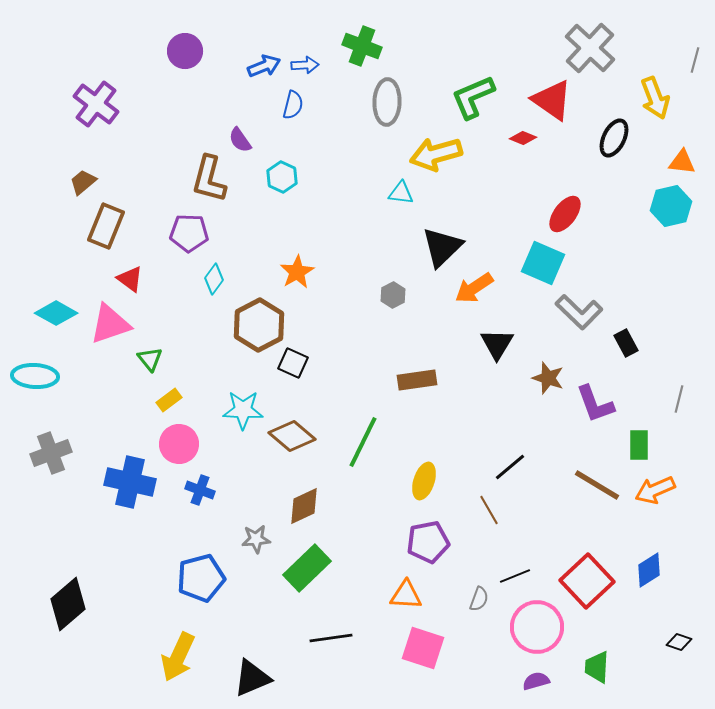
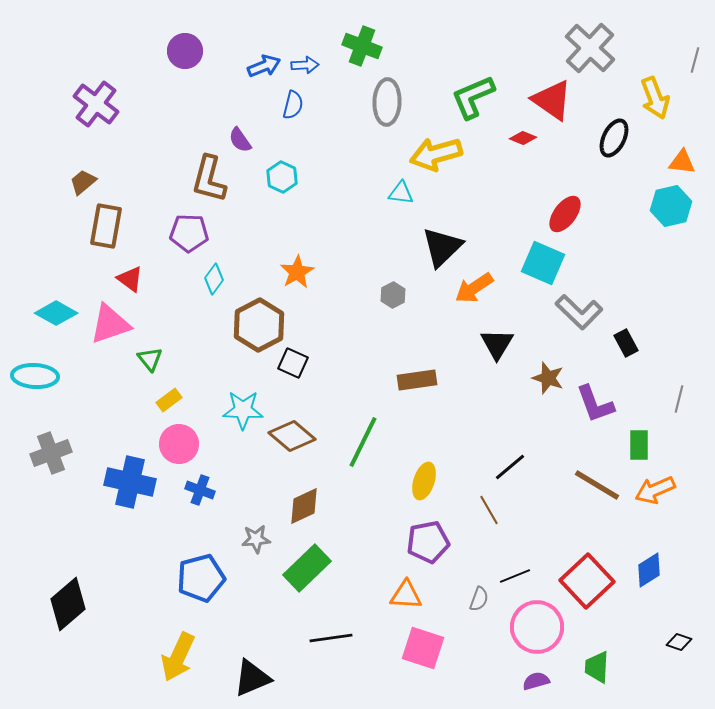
brown rectangle at (106, 226): rotated 12 degrees counterclockwise
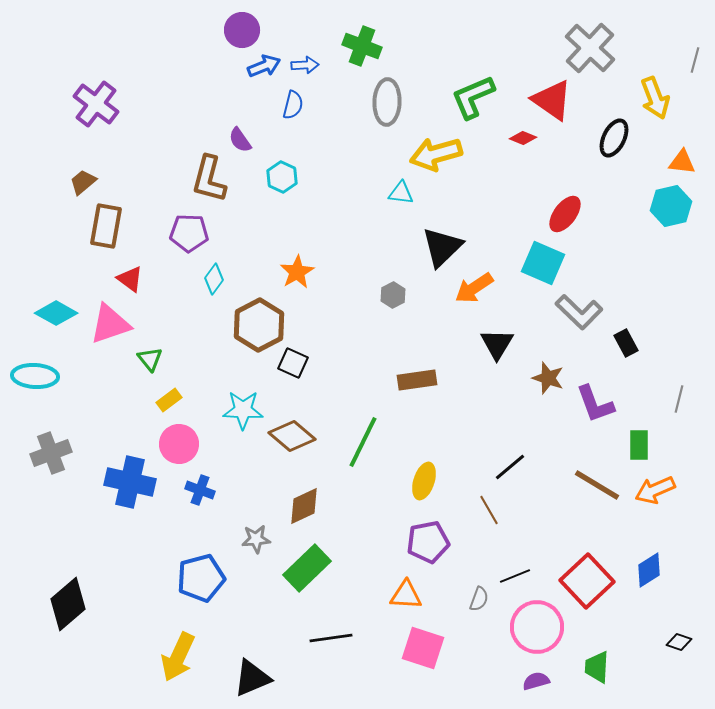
purple circle at (185, 51): moved 57 px right, 21 px up
